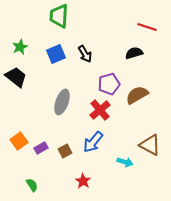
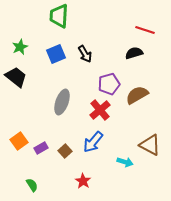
red line: moved 2 px left, 3 px down
brown square: rotated 16 degrees counterclockwise
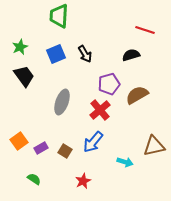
black semicircle: moved 3 px left, 2 px down
black trapezoid: moved 8 px right, 1 px up; rotated 15 degrees clockwise
brown triangle: moved 4 px right, 1 px down; rotated 40 degrees counterclockwise
brown square: rotated 16 degrees counterclockwise
red star: rotated 14 degrees clockwise
green semicircle: moved 2 px right, 6 px up; rotated 24 degrees counterclockwise
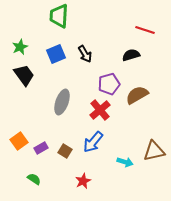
black trapezoid: moved 1 px up
brown triangle: moved 5 px down
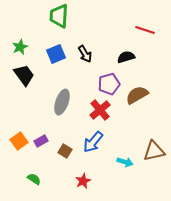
black semicircle: moved 5 px left, 2 px down
purple rectangle: moved 7 px up
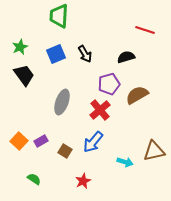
orange square: rotated 12 degrees counterclockwise
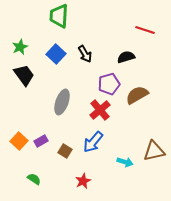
blue square: rotated 24 degrees counterclockwise
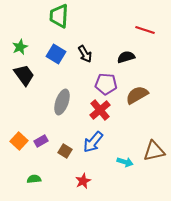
blue square: rotated 12 degrees counterclockwise
purple pentagon: moved 3 px left; rotated 20 degrees clockwise
green semicircle: rotated 40 degrees counterclockwise
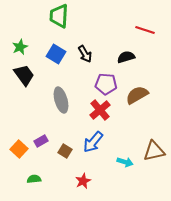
gray ellipse: moved 1 px left, 2 px up; rotated 35 degrees counterclockwise
orange square: moved 8 px down
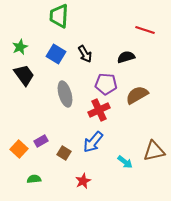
gray ellipse: moved 4 px right, 6 px up
red cross: moved 1 px left; rotated 15 degrees clockwise
brown square: moved 1 px left, 2 px down
cyan arrow: rotated 21 degrees clockwise
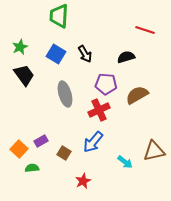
green semicircle: moved 2 px left, 11 px up
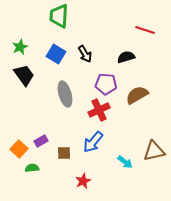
brown square: rotated 32 degrees counterclockwise
